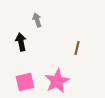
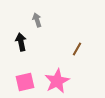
brown line: moved 1 px down; rotated 16 degrees clockwise
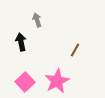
brown line: moved 2 px left, 1 px down
pink square: rotated 30 degrees counterclockwise
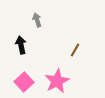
black arrow: moved 3 px down
pink square: moved 1 px left
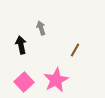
gray arrow: moved 4 px right, 8 px down
pink star: moved 1 px left, 1 px up
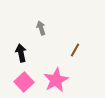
black arrow: moved 8 px down
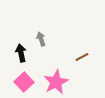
gray arrow: moved 11 px down
brown line: moved 7 px right, 7 px down; rotated 32 degrees clockwise
pink star: moved 2 px down
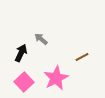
gray arrow: rotated 32 degrees counterclockwise
black arrow: rotated 36 degrees clockwise
pink star: moved 4 px up
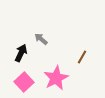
brown line: rotated 32 degrees counterclockwise
